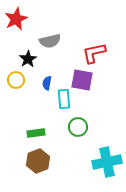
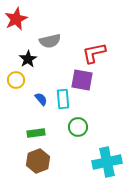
blue semicircle: moved 6 px left, 16 px down; rotated 128 degrees clockwise
cyan rectangle: moved 1 px left
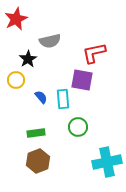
blue semicircle: moved 2 px up
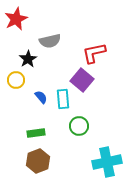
purple square: rotated 30 degrees clockwise
green circle: moved 1 px right, 1 px up
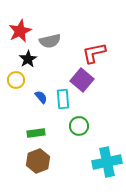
red star: moved 4 px right, 12 px down
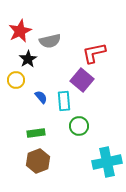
cyan rectangle: moved 1 px right, 2 px down
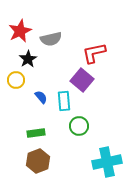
gray semicircle: moved 1 px right, 2 px up
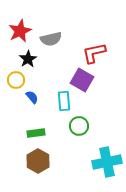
purple square: rotated 10 degrees counterclockwise
blue semicircle: moved 9 px left
brown hexagon: rotated 10 degrees counterclockwise
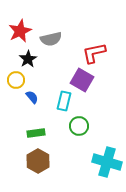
cyan rectangle: rotated 18 degrees clockwise
cyan cross: rotated 28 degrees clockwise
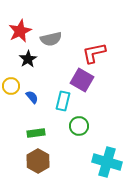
yellow circle: moved 5 px left, 6 px down
cyan rectangle: moved 1 px left
